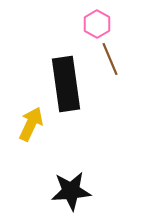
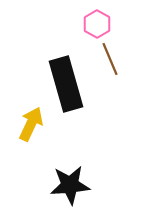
black rectangle: rotated 8 degrees counterclockwise
black star: moved 1 px left, 6 px up
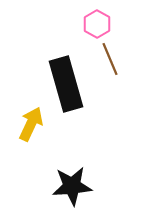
black star: moved 2 px right, 1 px down
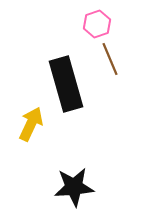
pink hexagon: rotated 12 degrees clockwise
black star: moved 2 px right, 1 px down
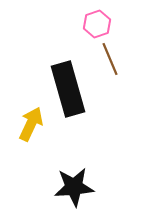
black rectangle: moved 2 px right, 5 px down
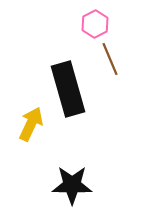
pink hexagon: moved 2 px left; rotated 8 degrees counterclockwise
black star: moved 2 px left, 2 px up; rotated 6 degrees clockwise
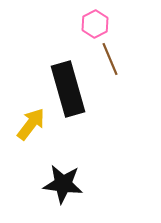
yellow arrow: rotated 12 degrees clockwise
black star: moved 9 px left, 1 px up; rotated 6 degrees clockwise
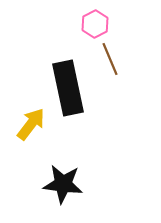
black rectangle: moved 1 px up; rotated 4 degrees clockwise
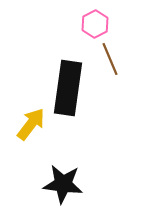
black rectangle: rotated 20 degrees clockwise
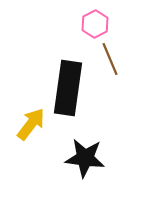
black star: moved 22 px right, 26 px up
